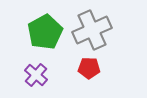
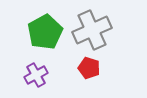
red pentagon: rotated 15 degrees clockwise
purple cross: rotated 20 degrees clockwise
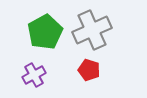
red pentagon: moved 2 px down
purple cross: moved 2 px left
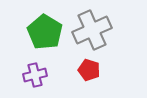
green pentagon: rotated 12 degrees counterclockwise
purple cross: moved 1 px right; rotated 15 degrees clockwise
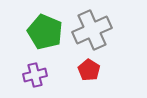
green pentagon: rotated 8 degrees counterclockwise
red pentagon: rotated 15 degrees clockwise
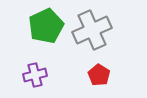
green pentagon: moved 1 px right, 6 px up; rotated 24 degrees clockwise
red pentagon: moved 10 px right, 5 px down
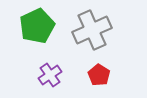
green pentagon: moved 9 px left
purple cross: moved 15 px right; rotated 20 degrees counterclockwise
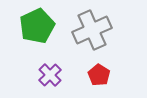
purple cross: rotated 10 degrees counterclockwise
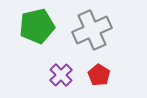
green pentagon: rotated 12 degrees clockwise
purple cross: moved 11 px right
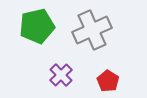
red pentagon: moved 9 px right, 6 px down
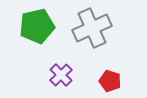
gray cross: moved 2 px up
red pentagon: moved 2 px right; rotated 15 degrees counterclockwise
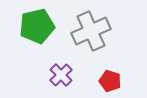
gray cross: moved 1 px left, 3 px down
